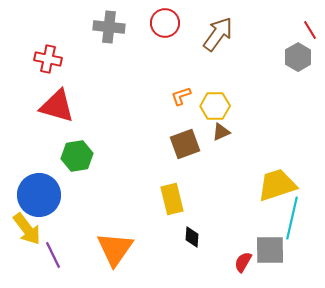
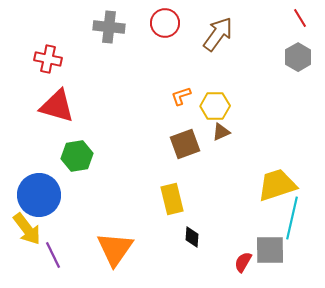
red line: moved 10 px left, 12 px up
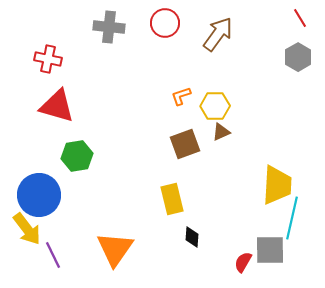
yellow trapezoid: rotated 111 degrees clockwise
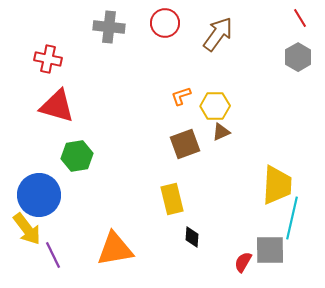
orange triangle: rotated 45 degrees clockwise
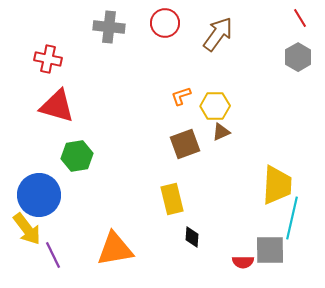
red semicircle: rotated 120 degrees counterclockwise
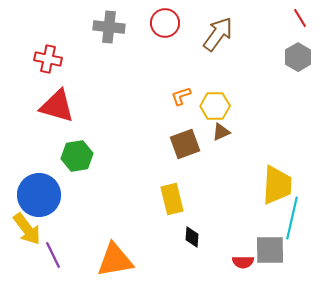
orange triangle: moved 11 px down
